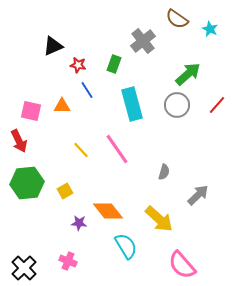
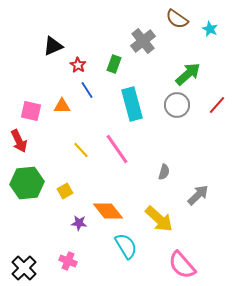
red star: rotated 21 degrees clockwise
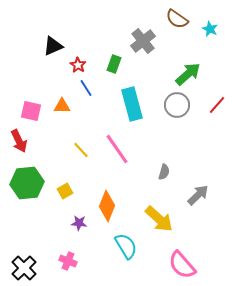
blue line: moved 1 px left, 2 px up
orange diamond: moved 1 px left, 5 px up; rotated 60 degrees clockwise
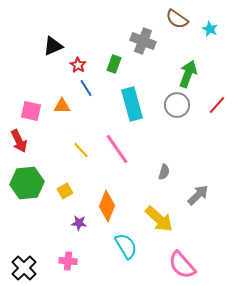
gray cross: rotated 30 degrees counterclockwise
green arrow: rotated 28 degrees counterclockwise
pink cross: rotated 18 degrees counterclockwise
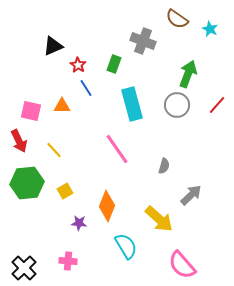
yellow line: moved 27 px left
gray semicircle: moved 6 px up
gray arrow: moved 7 px left
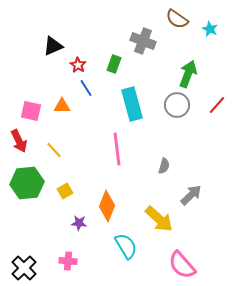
pink line: rotated 28 degrees clockwise
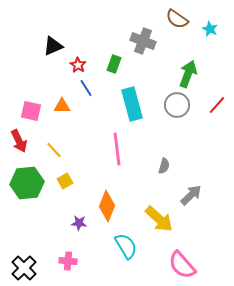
yellow square: moved 10 px up
